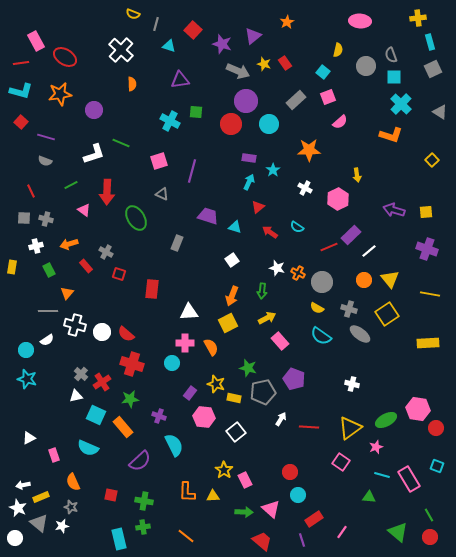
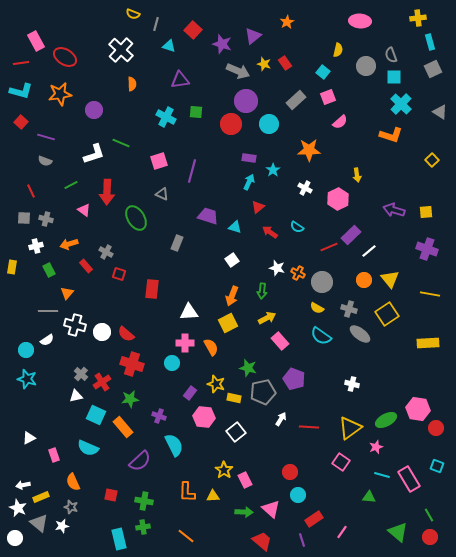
cyan cross at (170, 121): moved 4 px left, 4 px up
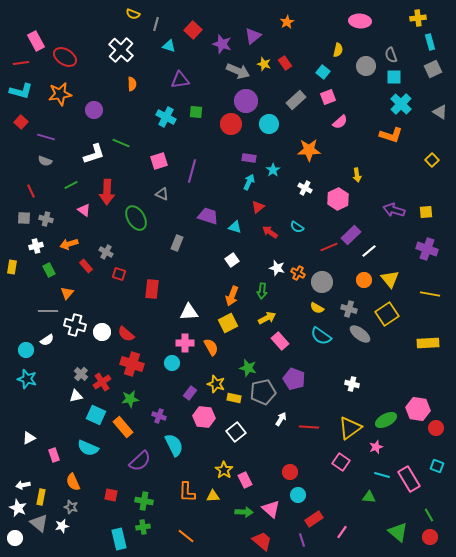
yellow rectangle at (41, 497): rotated 56 degrees counterclockwise
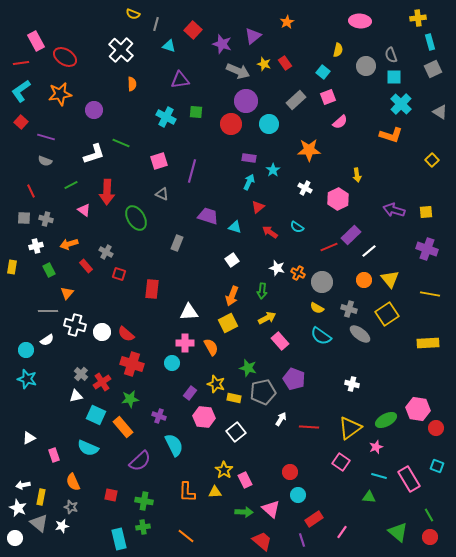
cyan L-shape at (21, 91): rotated 130 degrees clockwise
cyan line at (382, 475): moved 3 px left, 1 px down
yellow triangle at (213, 496): moved 2 px right, 4 px up
